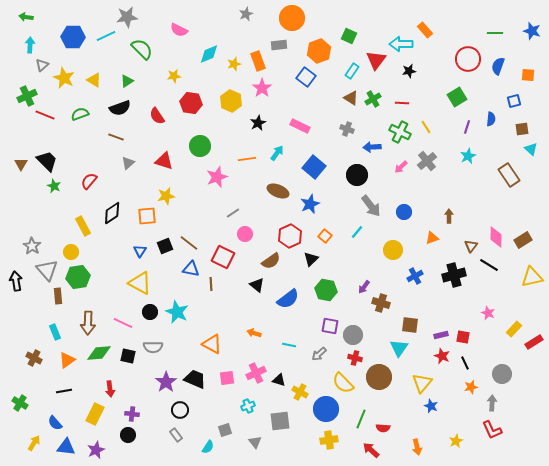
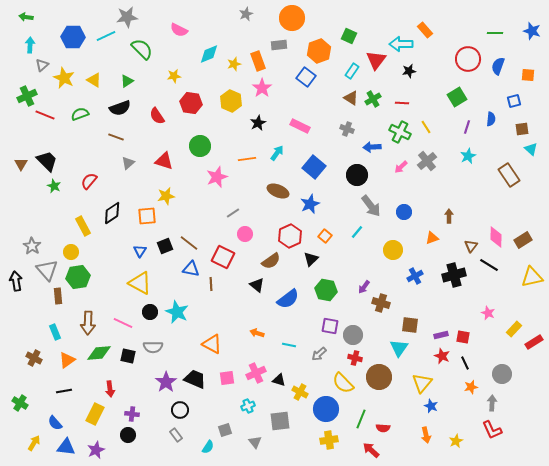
orange arrow at (254, 333): moved 3 px right
orange arrow at (417, 447): moved 9 px right, 12 px up
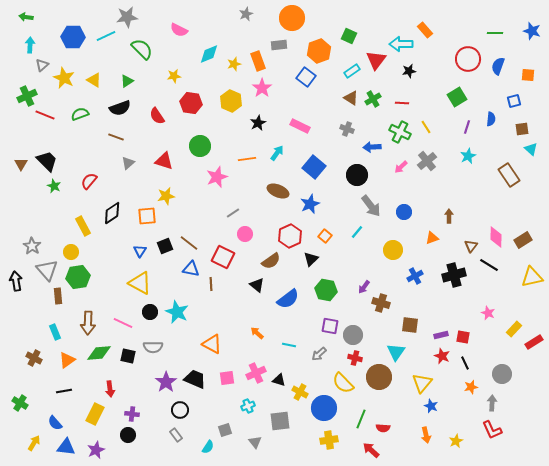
cyan rectangle at (352, 71): rotated 21 degrees clockwise
orange arrow at (257, 333): rotated 24 degrees clockwise
cyan triangle at (399, 348): moved 3 px left, 4 px down
blue circle at (326, 409): moved 2 px left, 1 px up
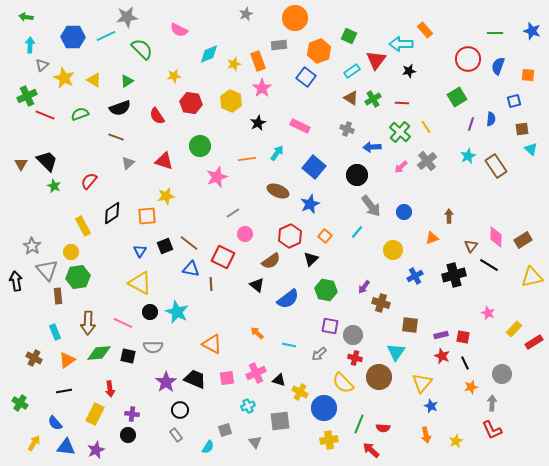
orange circle at (292, 18): moved 3 px right
purple line at (467, 127): moved 4 px right, 3 px up
green cross at (400, 132): rotated 15 degrees clockwise
brown rectangle at (509, 175): moved 13 px left, 9 px up
green line at (361, 419): moved 2 px left, 5 px down
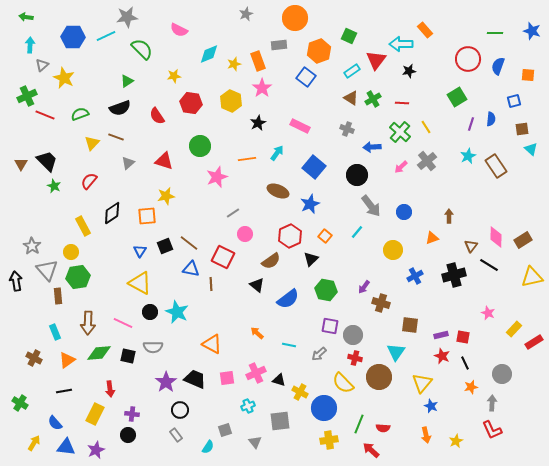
yellow triangle at (94, 80): moved 2 px left, 63 px down; rotated 42 degrees clockwise
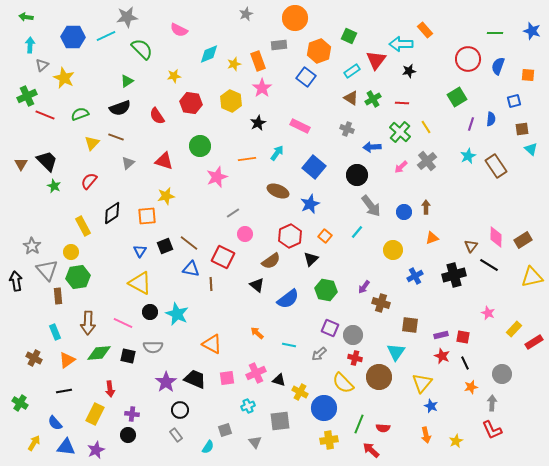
brown arrow at (449, 216): moved 23 px left, 9 px up
cyan star at (177, 312): moved 2 px down
purple square at (330, 326): moved 2 px down; rotated 12 degrees clockwise
